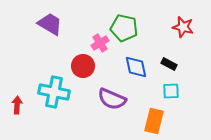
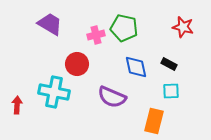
pink cross: moved 4 px left, 8 px up; rotated 18 degrees clockwise
red circle: moved 6 px left, 2 px up
purple semicircle: moved 2 px up
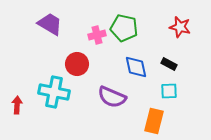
red star: moved 3 px left
pink cross: moved 1 px right
cyan square: moved 2 px left
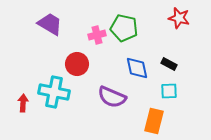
red star: moved 1 px left, 9 px up
blue diamond: moved 1 px right, 1 px down
red arrow: moved 6 px right, 2 px up
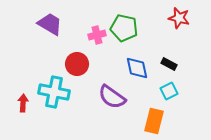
cyan square: rotated 24 degrees counterclockwise
purple semicircle: rotated 12 degrees clockwise
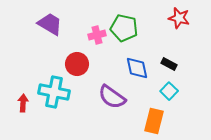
cyan square: rotated 18 degrees counterclockwise
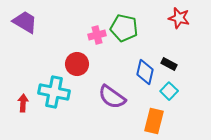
purple trapezoid: moved 25 px left, 2 px up
blue diamond: moved 8 px right, 4 px down; rotated 25 degrees clockwise
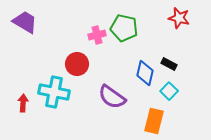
blue diamond: moved 1 px down
